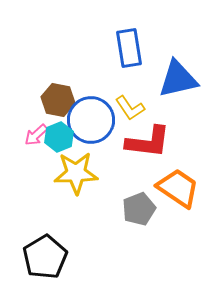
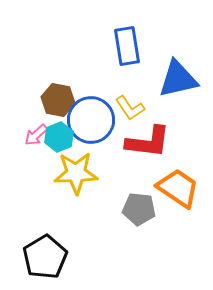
blue rectangle: moved 2 px left, 2 px up
gray pentagon: rotated 28 degrees clockwise
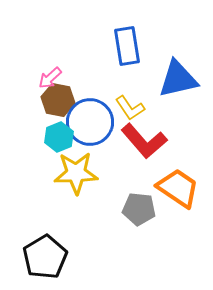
blue circle: moved 1 px left, 2 px down
pink arrow: moved 14 px right, 57 px up
red L-shape: moved 4 px left, 1 px up; rotated 42 degrees clockwise
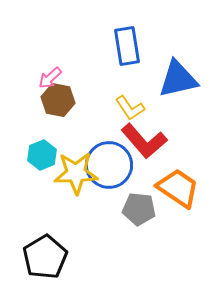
blue circle: moved 19 px right, 43 px down
cyan hexagon: moved 17 px left, 18 px down
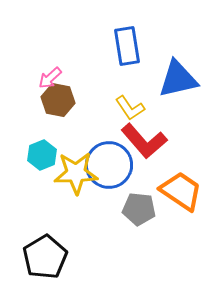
orange trapezoid: moved 3 px right, 3 px down
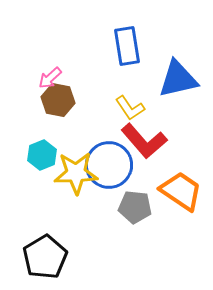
gray pentagon: moved 4 px left, 2 px up
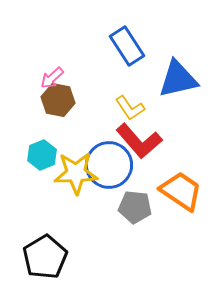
blue rectangle: rotated 24 degrees counterclockwise
pink arrow: moved 2 px right
red L-shape: moved 5 px left
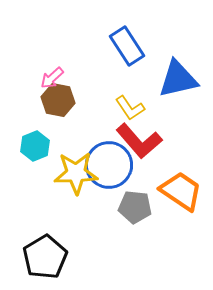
cyan hexagon: moved 7 px left, 9 px up
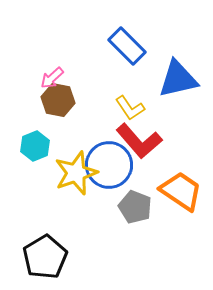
blue rectangle: rotated 12 degrees counterclockwise
yellow star: rotated 18 degrees counterclockwise
gray pentagon: rotated 16 degrees clockwise
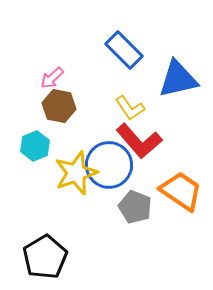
blue rectangle: moved 3 px left, 4 px down
brown hexagon: moved 1 px right, 6 px down
